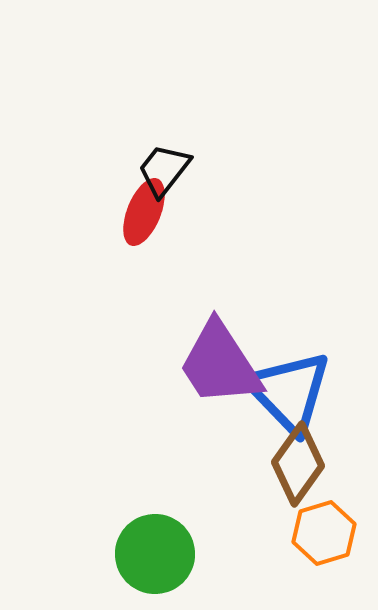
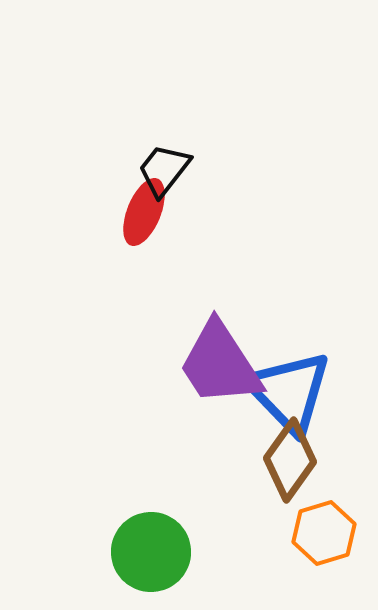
brown diamond: moved 8 px left, 4 px up
green circle: moved 4 px left, 2 px up
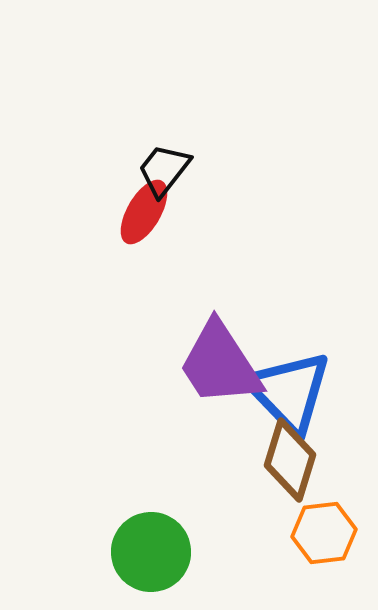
red ellipse: rotated 8 degrees clockwise
brown diamond: rotated 18 degrees counterclockwise
orange hexagon: rotated 10 degrees clockwise
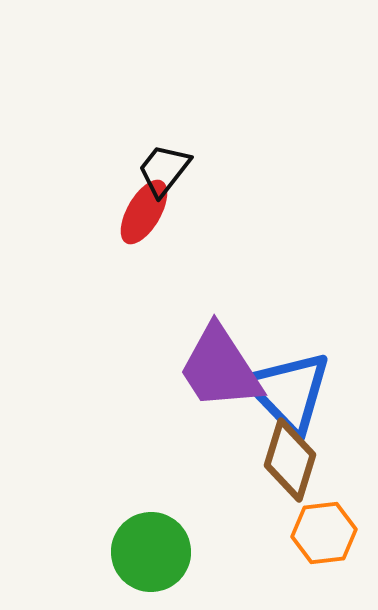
purple trapezoid: moved 4 px down
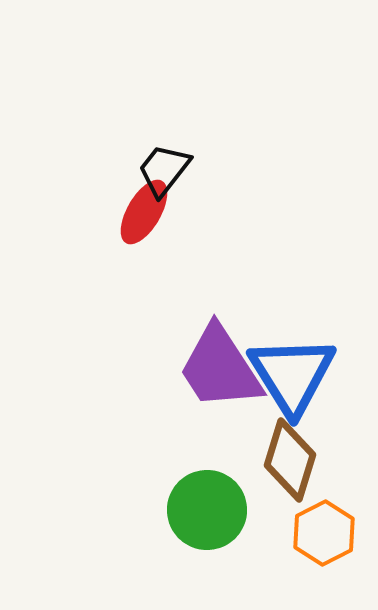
blue triangle: moved 3 px right, 17 px up; rotated 12 degrees clockwise
orange hexagon: rotated 20 degrees counterclockwise
green circle: moved 56 px right, 42 px up
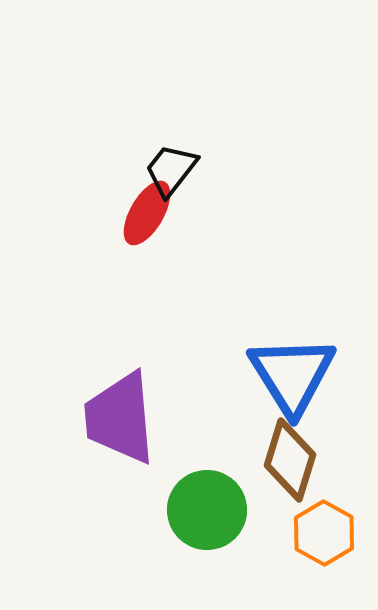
black trapezoid: moved 7 px right
red ellipse: moved 3 px right, 1 px down
purple trapezoid: moved 100 px left, 50 px down; rotated 28 degrees clockwise
orange hexagon: rotated 4 degrees counterclockwise
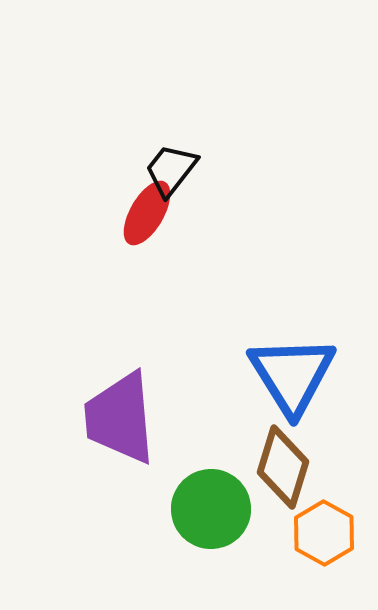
brown diamond: moved 7 px left, 7 px down
green circle: moved 4 px right, 1 px up
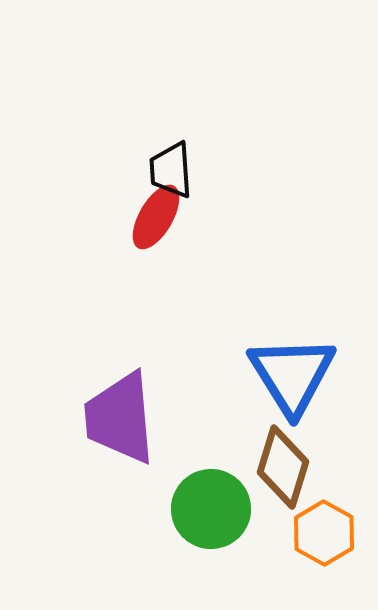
black trapezoid: rotated 42 degrees counterclockwise
red ellipse: moved 9 px right, 4 px down
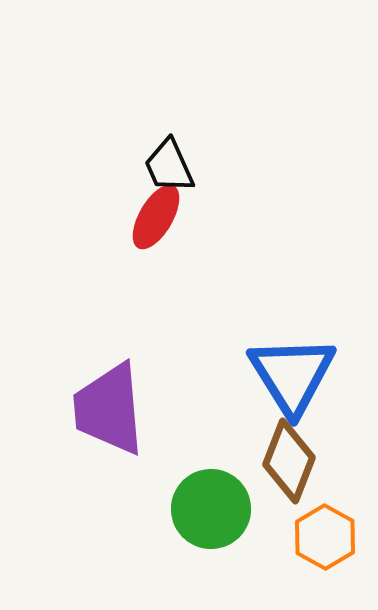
black trapezoid: moved 2 px left, 4 px up; rotated 20 degrees counterclockwise
purple trapezoid: moved 11 px left, 9 px up
brown diamond: moved 6 px right, 6 px up; rotated 4 degrees clockwise
orange hexagon: moved 1 px right, 4 px down
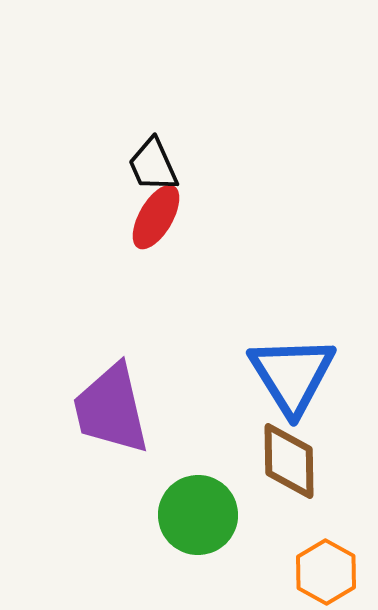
black trapezoid: moved 16 px left, 1 px up
purple trapezoid: moved 2 px right; rotated 8 degrees counterclockwise
brown diamond: rotated 22 degrees counterclockwise
green circle: moved 13 px left, 6 px down
orange hexagon: moved 1 px right, 35 px down
